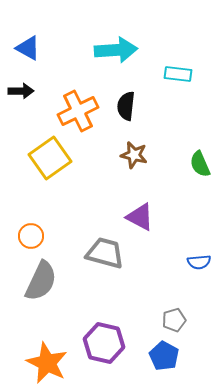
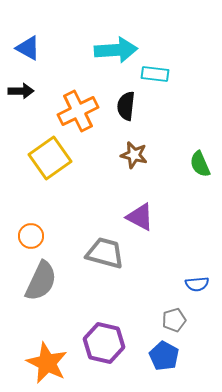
cyan rectangle: moved 23 px left
blue semicircle: moved 2 px left, 22 px down
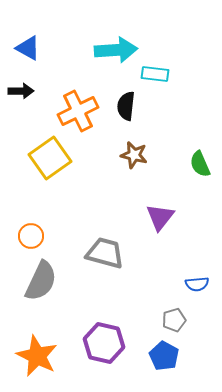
purple triangle: moved 20 px right; rotated 40 degrees clockwise
orange star: moved 10 px left, 7 px up
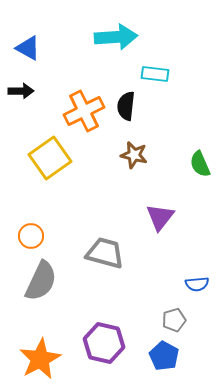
cyan arrow: moved 13 px up
orange cross: moved 6 px right
orange star: moved 3 px right, 3 px down; rotated 18 degrees clockwise
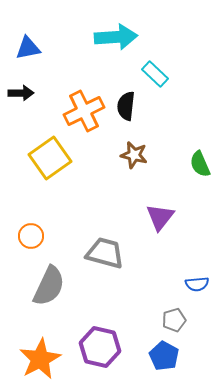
blue triangle: rotated 40 degrees counterclockwise
cyan rectangle: rotated 36 degrees clockwise
black arrow: moved 2 px down
gray semicircle: moved 8 px right, 5 px down
purple hexagon: moved 4 px left, 4 px down
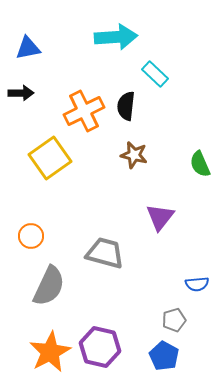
orange star: moved 10 px right, 7 px up
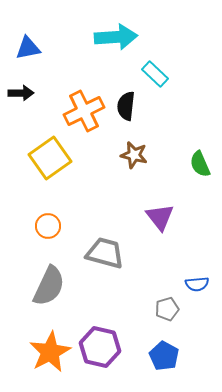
purple triangle: rotated 16 degrees counterclockwise
orange circle: moved 17 px right, 10 px up
gray pentagon: moved 7 px left, 11 px up
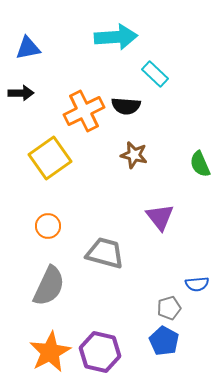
black semicircle: rotated 92 degrees counterclockwise
gray pentagon: moved 2 px right, 1 px up
purple hexagon: moved 5 px down
blue pentagon: moved 15 px up
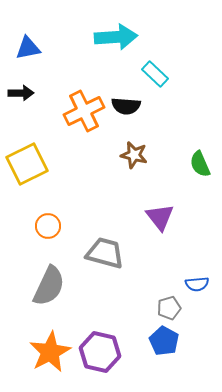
yellow square: moved 23 px left, 6 px down; rotated 9 degrees clockwise
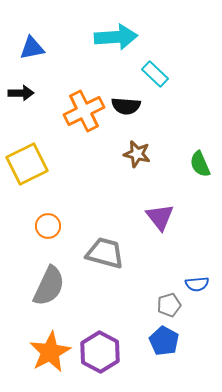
blue triangle: moved 4 px right
brown star: moved 3 px right, 1 px up
gray pentagon: moved 3 px up
purple hexagon: rotated 15 degrees clockwise
